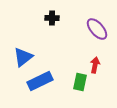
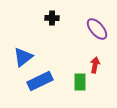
green rectangle: rotated 12 degrees counterclockwise
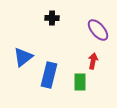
purple ellipse: moved 1 px right, 1 px down
red arrow: moved 2 px left, 4 px up
blue rectangle: moved 9 px right, 6 px up; rotated 50 degrees counterclockwise
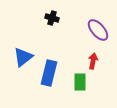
black cross: rotated 16 degrees clockwise
blue rectangle: moved 2 px up
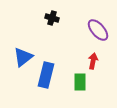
blue rectangle: moved 3 px left, 2 px down
